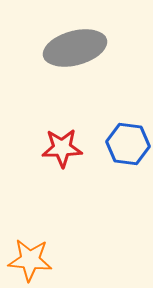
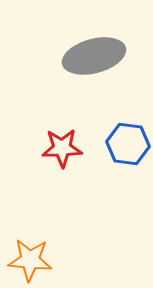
gray ellipse: moved 19 px right, 8 px down
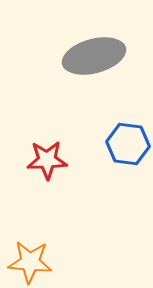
red star: moved 15 px left, 12 px down
orange star: moved 2 px down
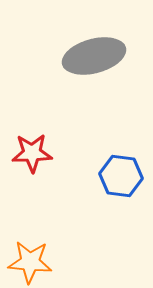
blue hexagon: moved 7 px left, 32 px down
red star: moved 15 px left, 7 px up
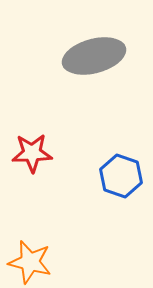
blue hexagon: rotated 12 degrees clockwise
orange star: rotated 9 degrees clockwise
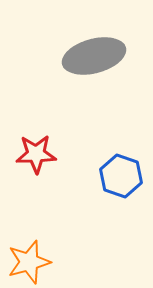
red star: moved 4 px right, 1 px down
orange star: moved 1 px left; rotated 30 degrees counterclockwise
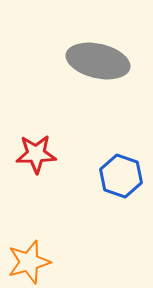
gray ellipse: moved 4 px right, 5 px down; rotated 28 degrees clockwise
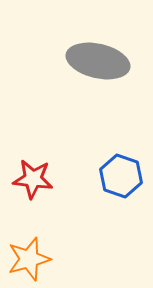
red star: moved 3 px left, 25 px down; rotated 9 degrees clockwise
orange star: moved 3 px up
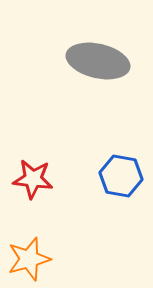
blue hexagon: rotated 9 degrees counterclockwise
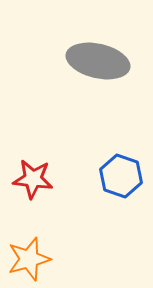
blue hexagon: rotated 9 degrees clockwise
